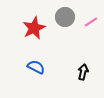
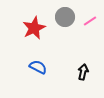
pink line: moved 1 px left, 1 px up
blue semicircle: moved 2 px right
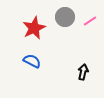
blue semicircle: moved 6 px left, 6 px up
